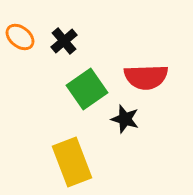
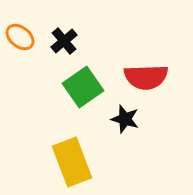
green square: moved 4 px left, 2 px up
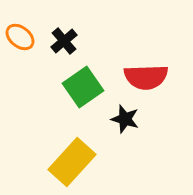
yellow rectangle: rotated 63 degrees clockwise
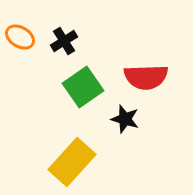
orange ellipse: rotated 8 degrees counterclockwise
black cross: rotated 8 degrees clockwise
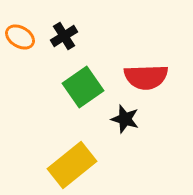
black cross: moved 5 px up
yellow rectangle: moved 3 px down; rotated 9 degrees clockwise
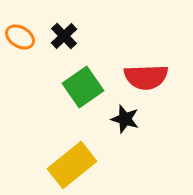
black cross: rotated 12 degrees counterclockwise
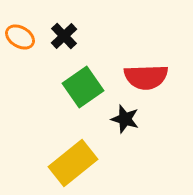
yellow rectangle: moved 1 px right, 2 px up
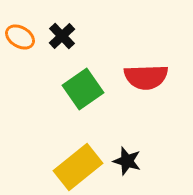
black cross: moved 2 px left
green square: moved 2 px down
black star: moved 2 px right, 42 px down
yellow rectangle: moved 5 px right, 4 px down
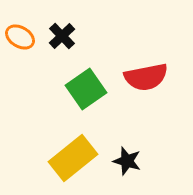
red semicircle: rotated 9 degrees counterclockwise
green square: moved 3 px right
yellow rectangle: moved 5 px left, 9 px up
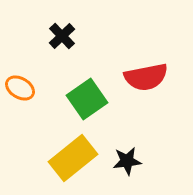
orange ellipse: moved 51 px down
green square: moved 1 px right, 10 px down
black star: rotated 24 degrees counterclockwise
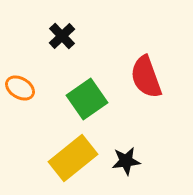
red semicircle: rotated 81 degrees clockwise
black star: moved 1 px left
